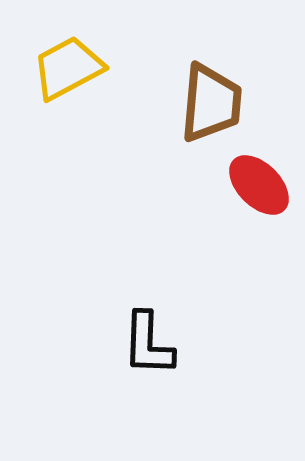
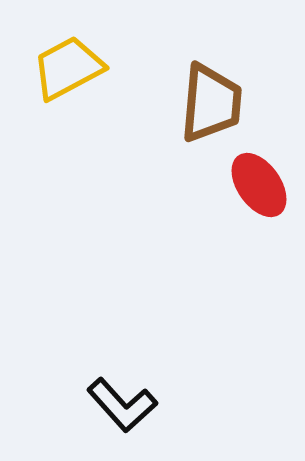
red ellipse: rotated 10 degrees clockwise
black L-shape: moved 26 px left, 61 px down; rotated 44 degrees counterclockwise
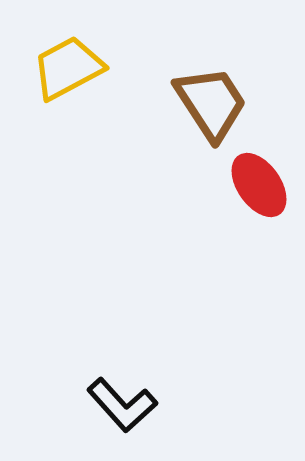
brown trapezoid: rotated 38 degrees counterclockwise
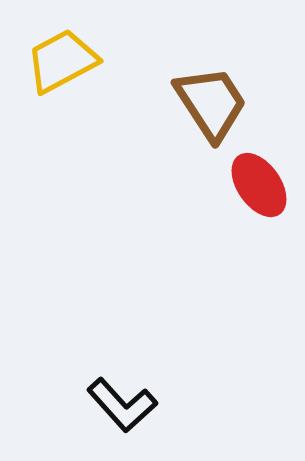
yellow trapezoid: moved 6 px left, 7 px up
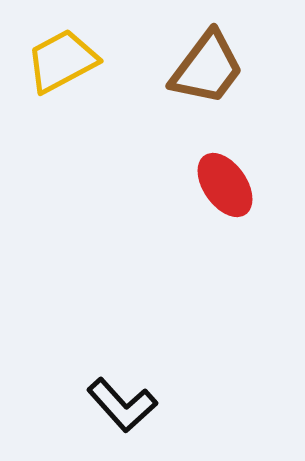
brown trapezoid: moved 4 px left, 35 px up; rotated 70 degrees clockwise
red ellipse: moved 34 px left
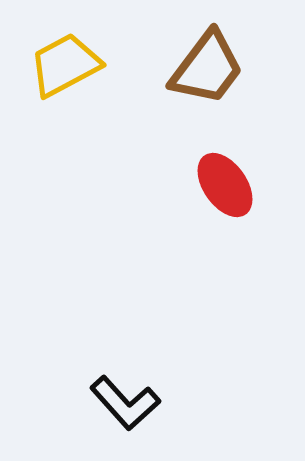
yellow trapezoid: moved 3 px right, 4 px down
black L-shape: moved 3 px right, 2 px up
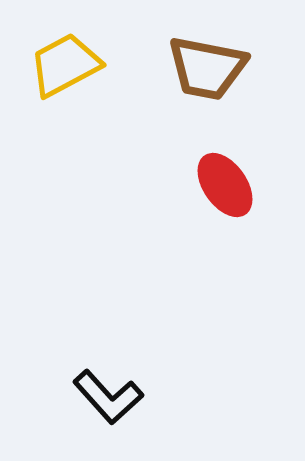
brown trapezoid: rotated 64 degrees clockwise
black L-shape: moved 17 px left, 6 px up
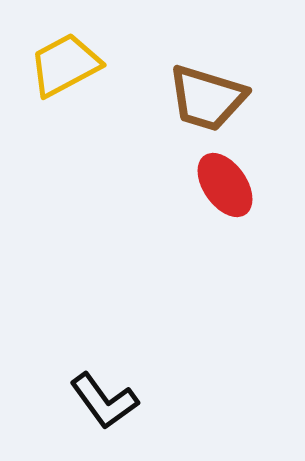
brown trapezoid: moved 30 px down; rotated 6 degrees clockwise
black L-shape: moved 4 px left, 4 px down; rotated 6 degrees clockwise
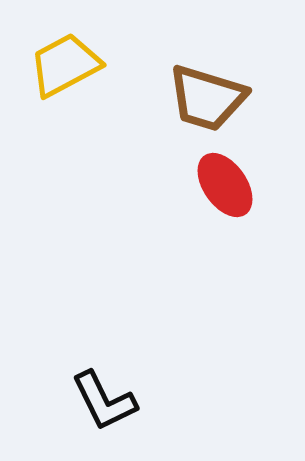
black L-shape: rotated 10 degrees clockwise
